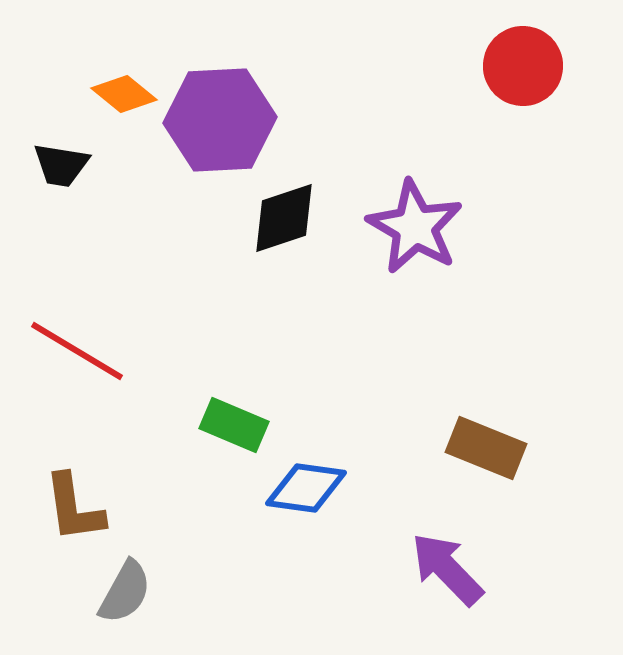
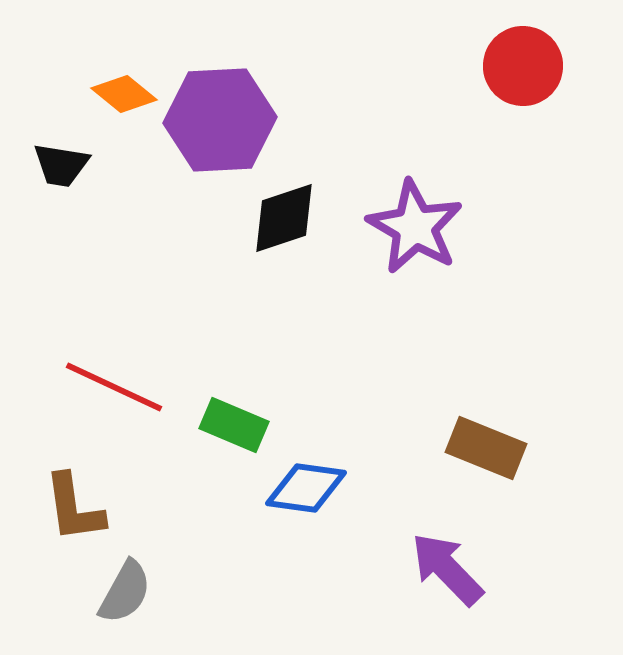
red line: moved 37 px right, 36 px down; rotated 6 degrees counterclockwise
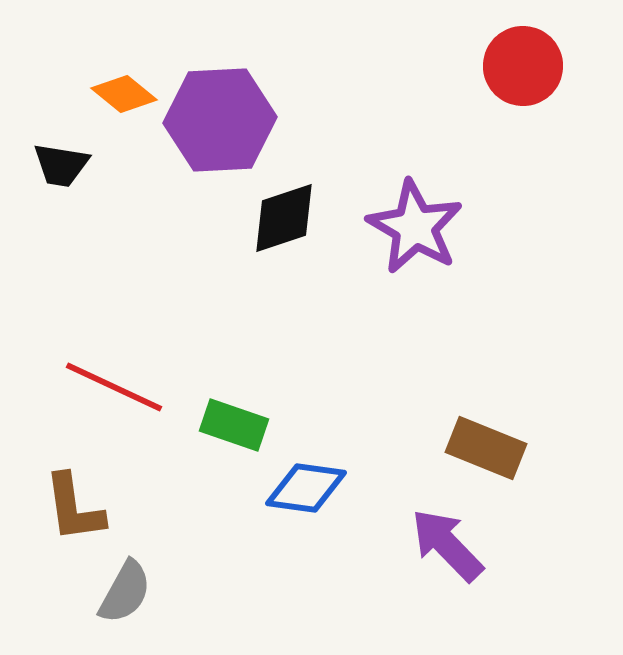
green rectangle: rotated 4 degrees counterclockwise
purple arrow: moved 24 px up
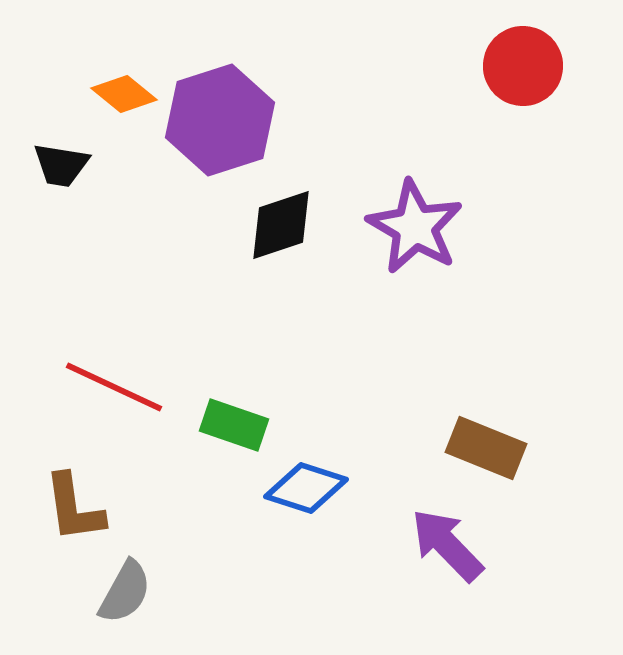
purple hexagon: rotated 15 degrees counterclockwise
black diamond: moved 3 px left, 7 px down
blue diamond: rotated 10 degrees clockwise
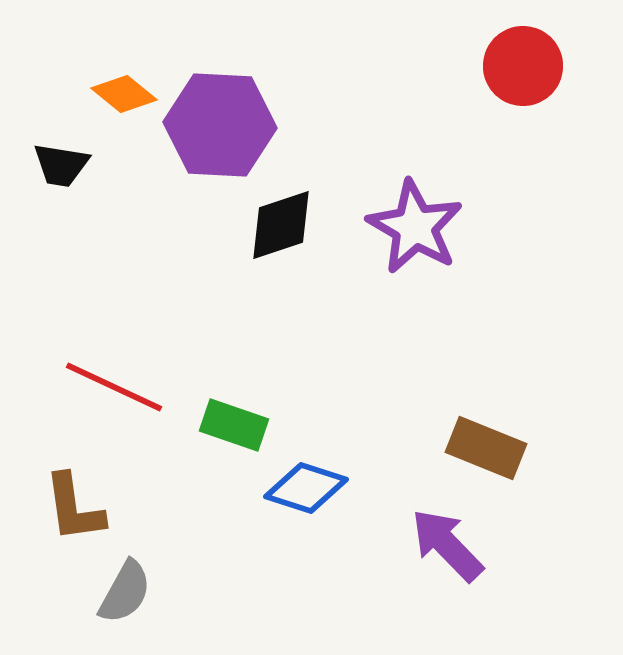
purple hexagon: moved 5 px down; rotated 21 degrees clockwise
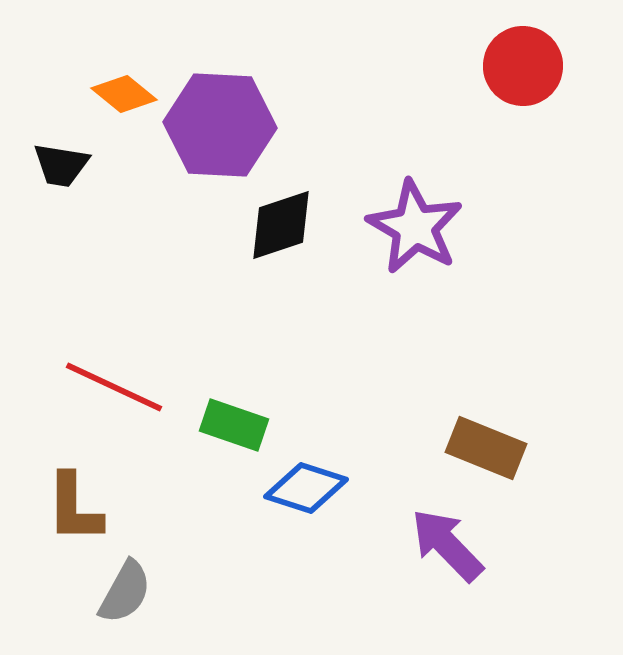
brown L-shape: rotated 8 degrees clockwise
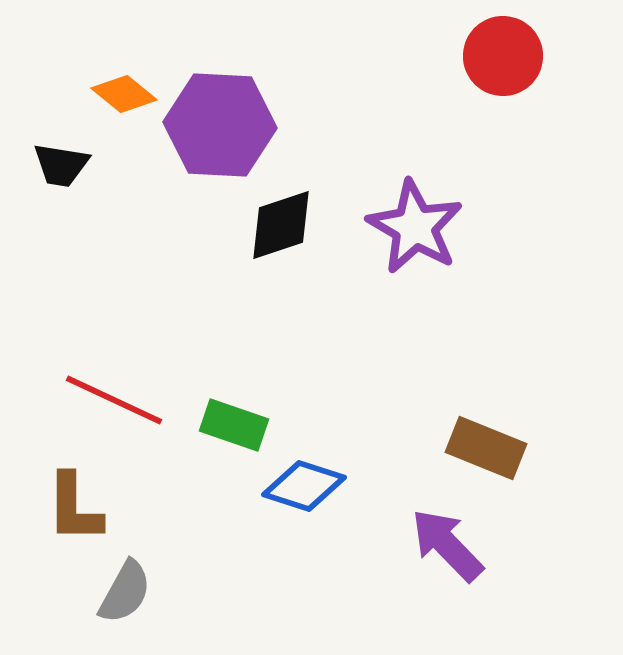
red circle: moved 20 px left, 10 px up
red line: moved 13 px down
blue diamond: moved 2 px left, 2 px up
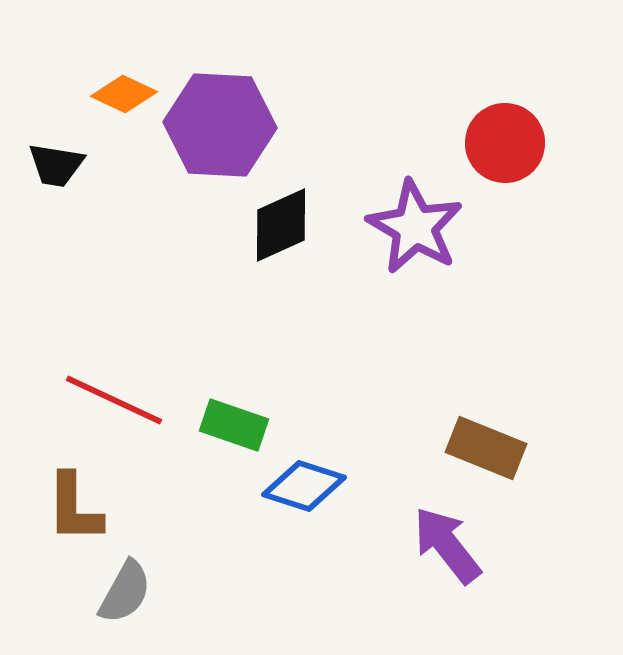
red circle: moved 2 px right, 87 px down
orange diamond: rotated 14 degrees counterclockwise
black trapezoid: moved 5 px left
black diamond: rotated 6 degrees counterclockwise
purple arrow: rotated 6 degrees clockwise
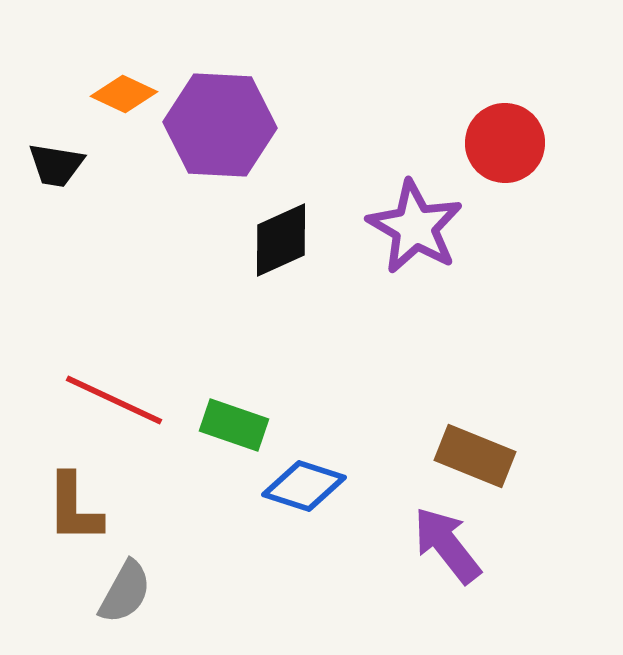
black diamond: moved 15 px down
brown rectangle: moved 11 px left, 8 px down
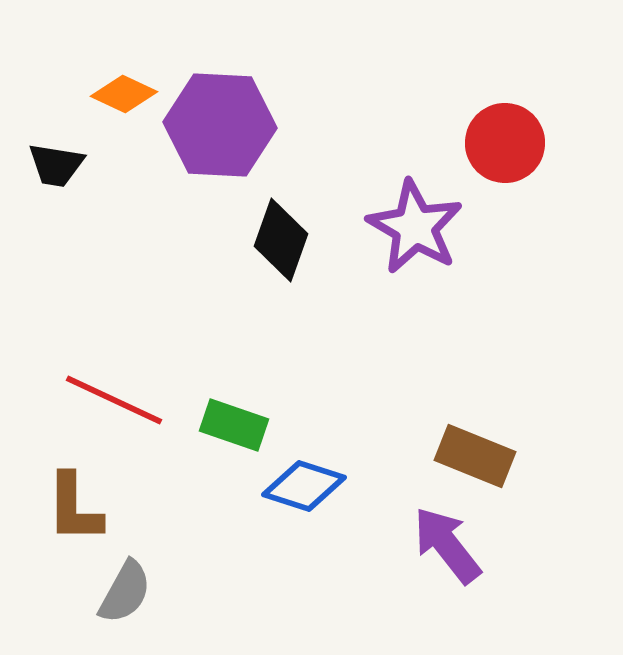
black diamond: rotated 46 degrees counterclockwise
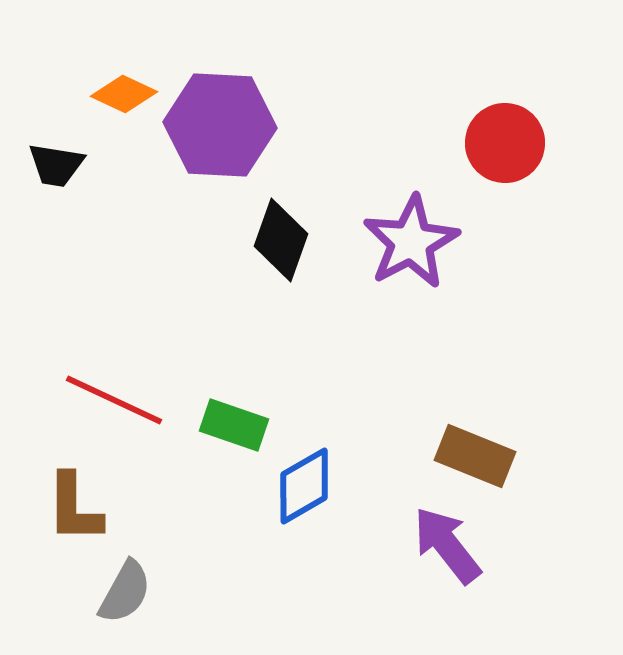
purple star: moved 4 px left, 15 px down; rotated 14 degrees clockwise
blue diamond: rotated 48 degrees counterclockwise
